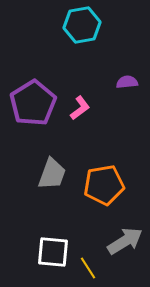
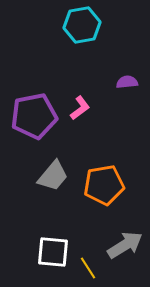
purple pentagon: moved 1 px right, 13 px down; rotated 21 degrees clockwise
gray trapezoid: moved 1 px right, 2 px down; rotated 20 degrees clockwise
gray arrow: moved 4 px down
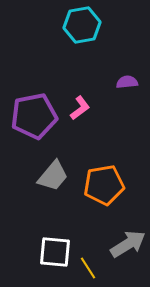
gray arrow: moved 3 px right, 1 px up
white square: moved 2 px right
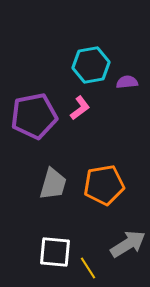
cyan hexagon: moved 9 px right, 40 px down
gray trapezoid: moved 8 px down; rotated 24 degrees counterclockwise
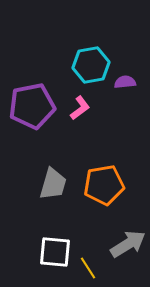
purple semicircle: moved 2 px left
purple pentagon: moved 2 px left, 10 px up
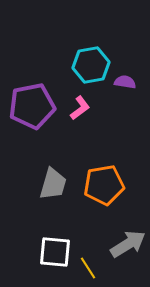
purple semicircle: rotated 15 degrees clockwise
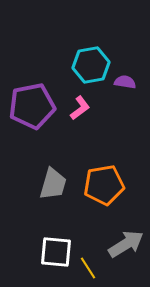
gray arrow: moved 2 px left
white square: moved 1 px right
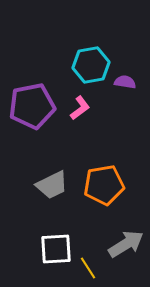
gray trapezoid: moved 1 px left, 1 px down; rotated 48 degrees clockwise
white square: moved 3 px up; rotated 8 degrees counterclockwise
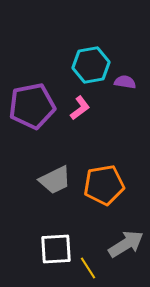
gray trapezoid: moved 3 px right, 5 px up
